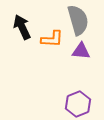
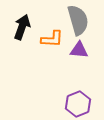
black arrow: rotated 45 degrees clockwise
purple triangle: moved 2 px left, 1 px up
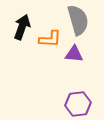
orange L-shape: moved 2 px left
purple triangle: moved 5 px left, 4 px down
purple hexagon: rotated 15 degrees clockwise
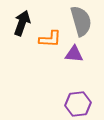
gray semicircle: moved 3 px right, 1 px down
black arrow: moved 4 px up
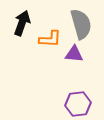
gray semicircle: moved 3 px down
